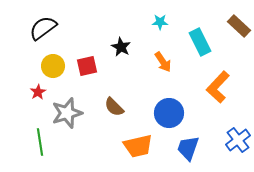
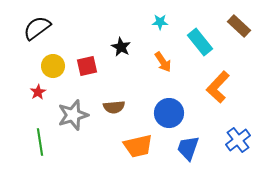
black semicircle: moved 6 px left
cyan rectangle: rotated 12 degrees counterclockwise
brown semicircle: rotated 50 degrees counterclockwise
gray star: moved 6 px right, 2 px down
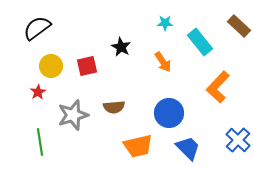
cyan star: moved 5 px right, 1 px down
yellow circle: moved 2 px left
blue cross: rotated 10 degrees counterclockwise
blue trapezoid: rotated 116 degrees clockwise
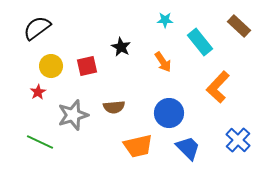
cyan star: moved 3 px up
green line: rotated 56 degrees counterclockwise
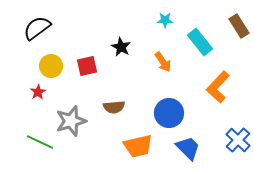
brown rectangle: rotated 15 degrees clockwise
gray star: moved 2 px left, 6 px down
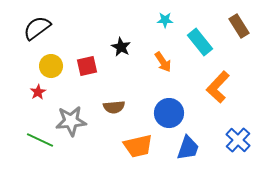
gray star: rotated 12 degrees clockwise
green line: moved 2 px up
blue trapezoid: rotated 64 degrees clockwise
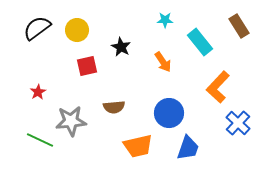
yellow circle: moved 26 px right, 36 px up
blue cross: moved 17 px up
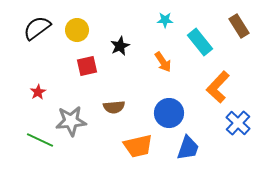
black star: moved 1 px left, 1 px up; rotated 18 degrees clockwise
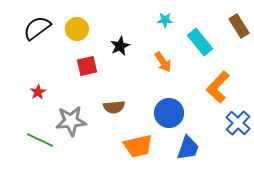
yellow circle: moved 1 px up
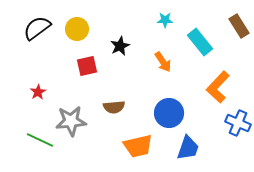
blue cross: rotated 20 degrees counterclockwise
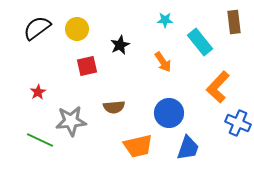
brown rectangle: moved 5 px left, 4 px up; rotated 25 degrees clockwise
black star: moved 1 px up
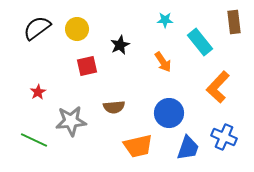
blue cross: moved 14 px left, 14 px down
green line: moved 6 px left
